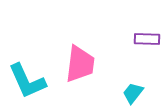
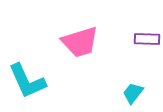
pink trapezoid: moved 22 px up; rotated 66 degrees clockwise
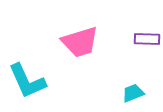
cyan trapezoid: rotated 30 degrees clockwise
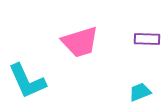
cyan trapezoid: moved 7 px right, 1 px up
